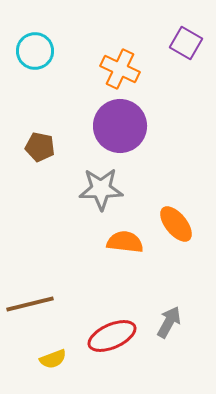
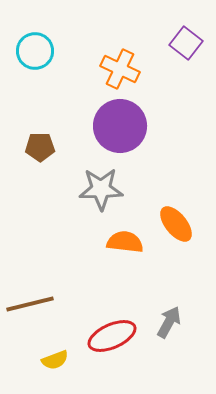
purple square: rotated 8 degrees clockwise
brown pentagon: rotated 12 degrees counterclockwise
yellow semicircle: moved 2 px right, 1 px down
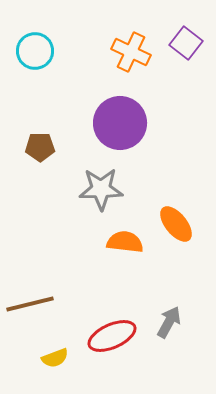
orange cross: moved 11 px right, 17 px up
purple circle: moved 3 px up
yellow semicircle: moved 2 px up
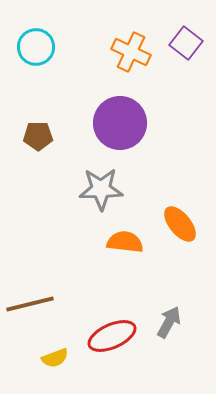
cyan circle: moved 1 px right, 4 px up
brown pentagon: moved 2 px left, 11 px up
orange ellipse: moved 4 px right
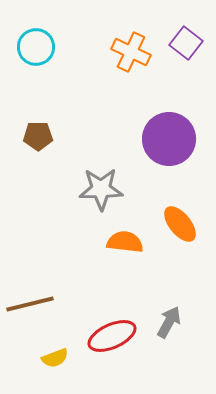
purple circle: moved 49 px right, 16 px down
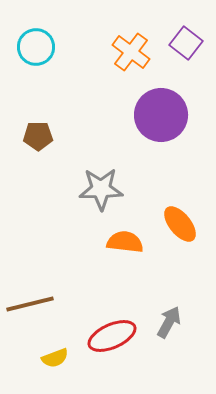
orange cross: rotated 12 degrees clockwise
purple circle: moved 8 px left, 24 px up
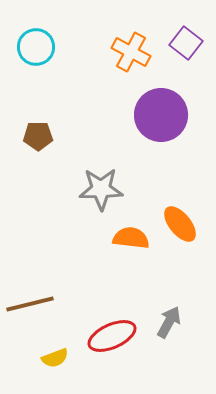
orange cross: rotated 9 degrees counterclockwise
orange semicircle: moved 6 px right, 4 px up
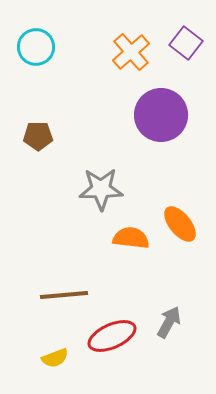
orange cross: rotated 21 degrees clockwise
brown line: moved 34 px right, 9 px up; rotated 9 degrees clockwise
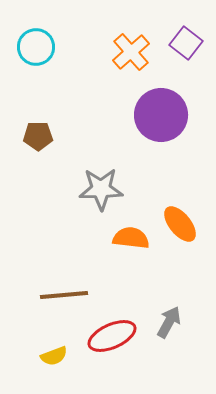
yellow semicircle: moved 1 px left, 2 px up
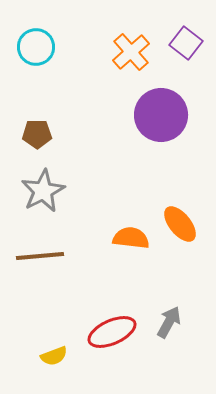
brown pentagon: moved 1 px left, 2 px up
gray star: moved 58 px left, 2 px down; rotated 27 degrees counterclockwise
brown line: moved 24 px left, 39 px up
red ellipse: moved 4 px up
